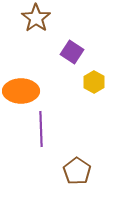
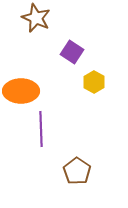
brown star: rotated 12 degrees counterclockwise
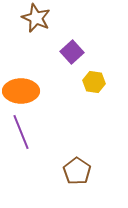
purple square: rotated 15 degrees clockwise
yellow hexagon: rotated 20 degrees counterclockwise
purple line: moved 20 px left, 3 px down; rotated 20 degrees counterclockwise
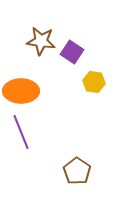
brown star: moved 5 px right, 23 px down; rotated 16 degrees counterclockwise
purple square: rotated 15 degrees counterclockwise
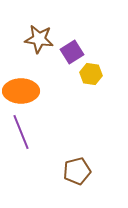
brown star: moved 2 px left, 2 px up
purple square: rotated 25 degrees clockwise
yellow hexagon: moved 3 px left, 8 px up
brown pentagon: rotated 24 degrees clockwise
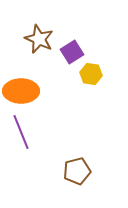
brown star: rotated 16 degrees clockwise
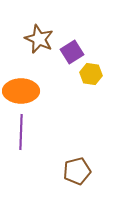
purple line: rotated 24 degrees clockwise
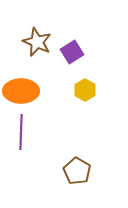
brown star: moved 2 px left, 3 px down
yellow hexagon: moved 6 px left, 16 px down; rotated 20 degrees clockwise
brown pentagon: rotated 28 degrees counterclockwise
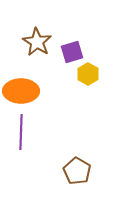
brown star: rotated 8 degrees clockwise
purple square: rotated 15 degrees clockwise
yellow hexagon: moved 3 px right, 16 px up
